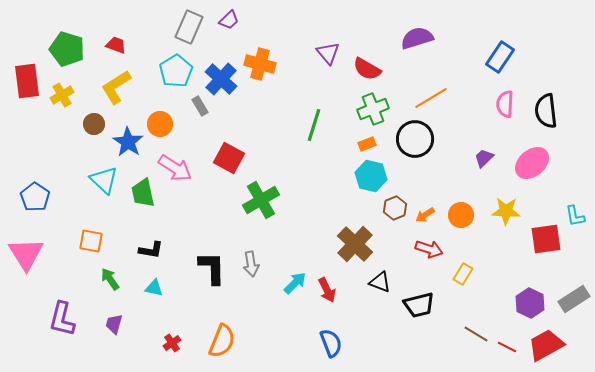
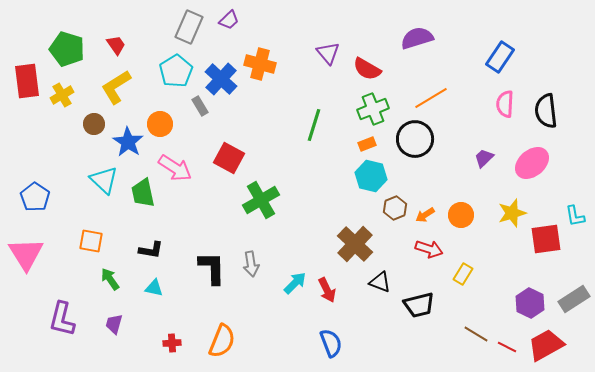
red trapezoid at (116, 45): rotated 35 degrees clockwise
yellow star at (506, 211): moved 6 px right, 2 px down; rotated 20 degrees counterclockwise
red cross at (172, 343): rotated 30 degrees clockwise
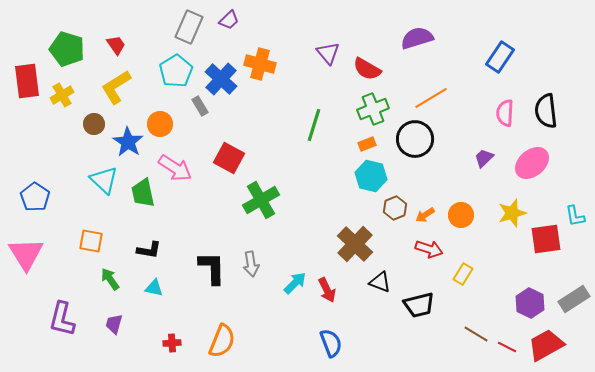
pink semicircle at (505, 104): moved 9 px down
black L-shape at (151, 250): moved 2 px left
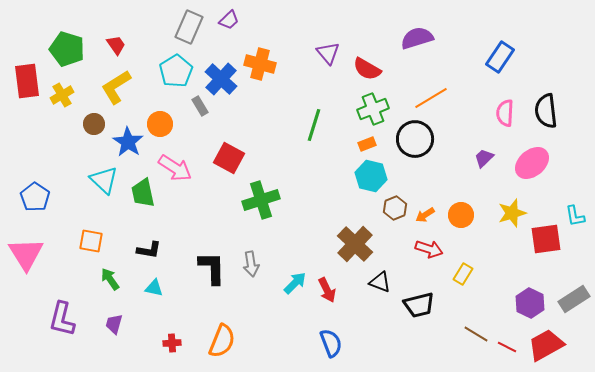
green cross at (261, 200): rotated 12 degrees clockwise
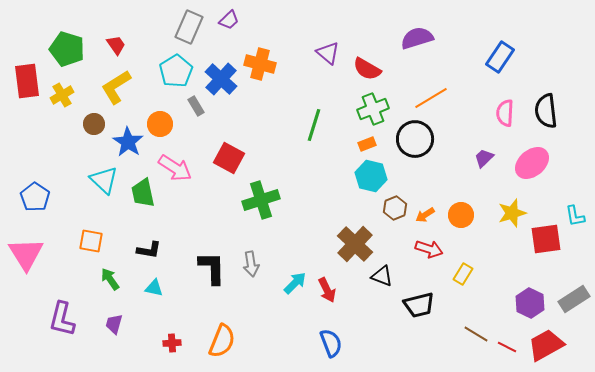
purple triangle at (328, 53): rotated 10 degrees counterclockwise
gray rectangle at (200, 106): moved 4 px left
black triangle at (380, 282): moved 2 px right, 6 px up
